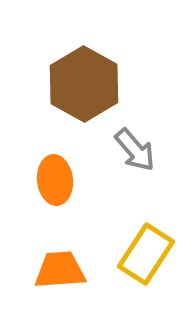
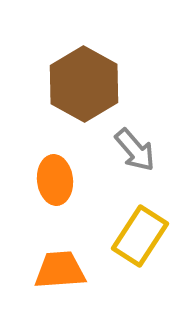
yellow rectangle: moved 6 px left, 18 px up
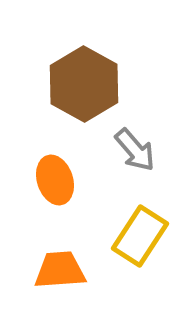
orange ellipse: rotated 12 degrees counterclockwise
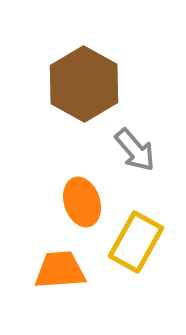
orange ellipse: moved 27 px right, 22 px down
yellow rectangle: moved 4 px left, 6 px down; rotated 4 degrees counterclockwise
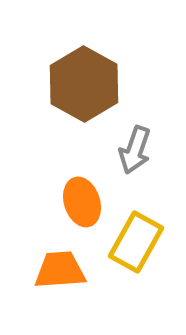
gray arrow: rotated 60 degrees clockwise
